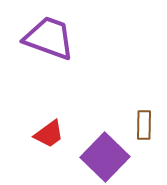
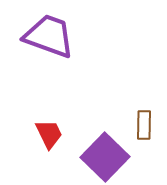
purple trapezoid: moved 2 px up
red trapezoid: rotated 80 degrees counterclockwise
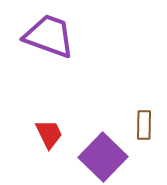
purple square: moved 2 px left
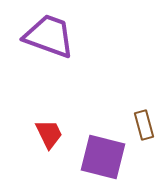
brown rectangle: rotated 16 degrees counterclockwise
purple square: rotated 30 degrees counterclockwise
